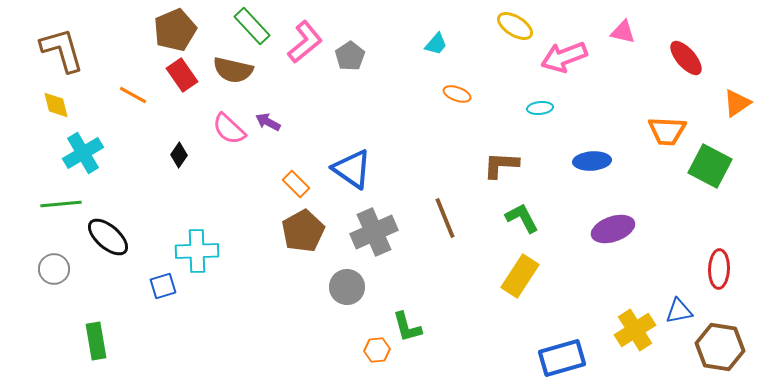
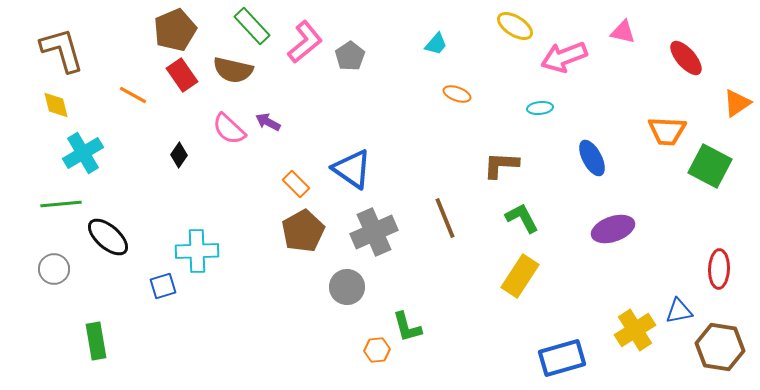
blue ellipse at (592, 161): moved 3 px up; rotated 66 degrees clockwise
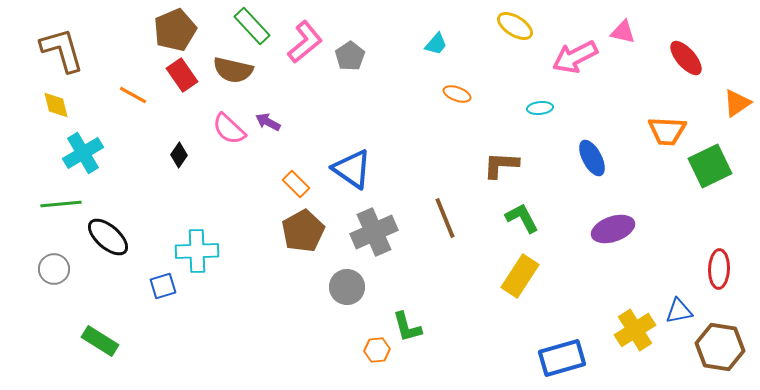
pink arrow at (564, 57): moved 11 px right; rotated 6 degrees counterclockwise
green square at (710, 166): rotated 36 degrees clockwise
green rectangle at (96, 341): moved 4 px right; rotated 48 degrees counterclockwise
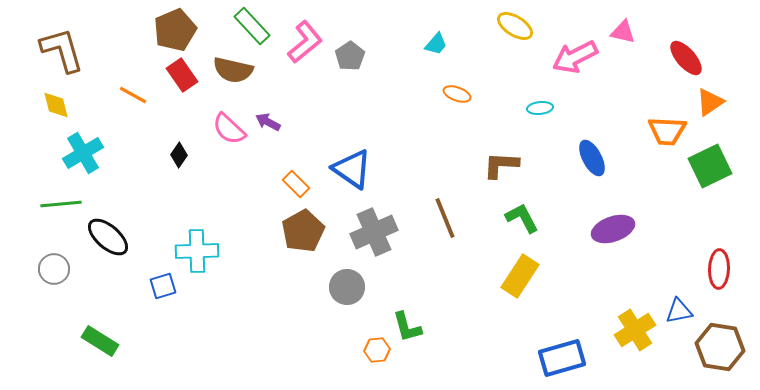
orange triangle at (737, 103): moved 27 px left, 1 px up
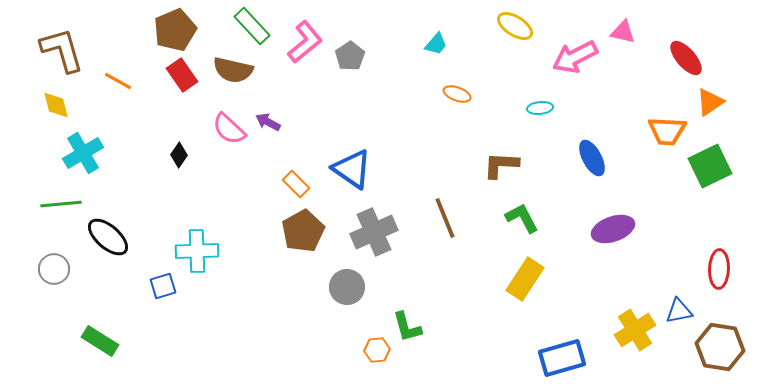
orange line at (133, 95): moved 15 px left, 14 px up
yellow rectangle at (520, 276): moved 5 px right, 3 px down
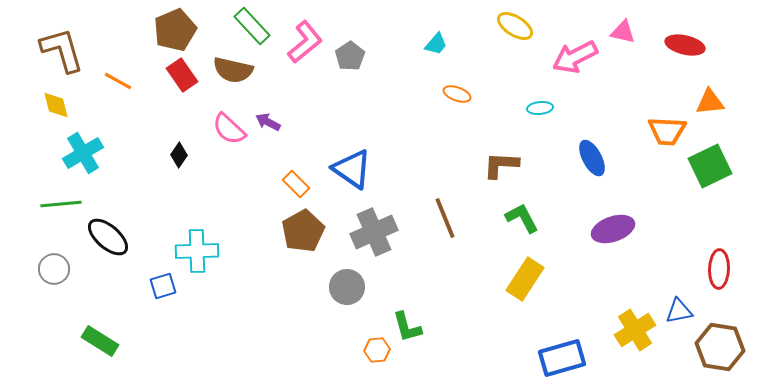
red ellipse at (686, 58): moved 1 px left, 13 px up; rotated 36 degrees counterclockwise
orange triangle at (710, 102): rotated 28 degrees clockwise
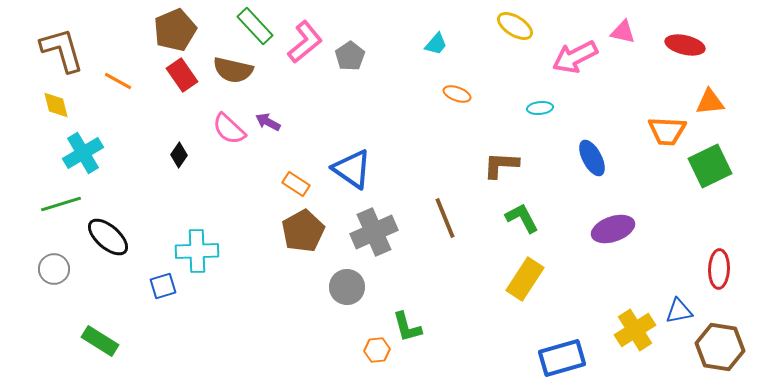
green rectangle at (252, 26): moved 3 px right
orange rectangle at (296, 184): rotated 12 degrees counterclockwise
green line at (61, 204): rotated 12 degrees counterclockwise
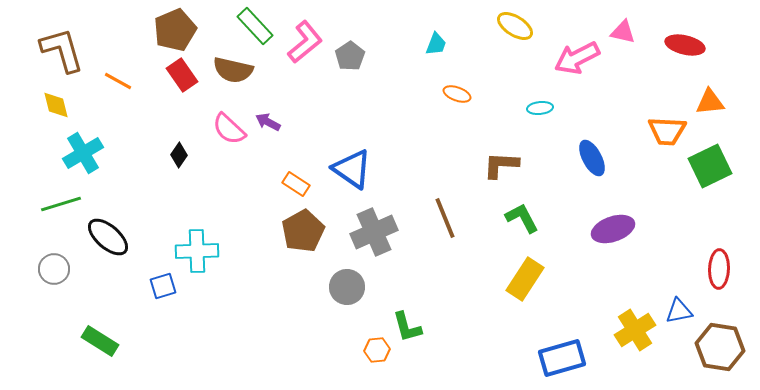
cyan trapezoid at (436, 44): rotated 20 degrees counterclockwise
pink arrow at (575, 57): moved 2 px right, 1 px down
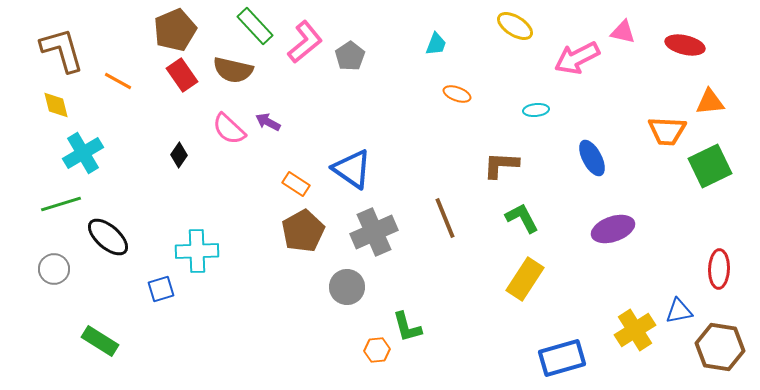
cyan ellipse at (540, 108): moved 4 px left, 2 px down
blue square at (163, 286): moved 2 px left, 3 px down
